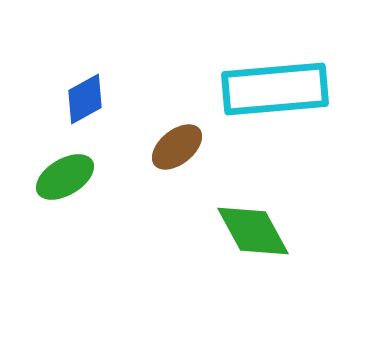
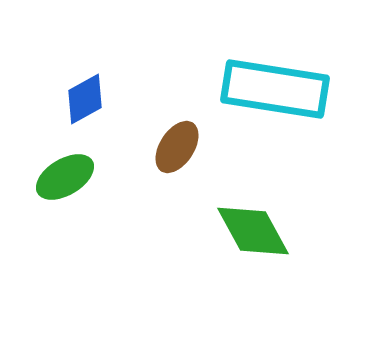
cyan rectangle: rotated 14 degrees clockwise
brown ellipse: rotated 18 degrees counterclockwise
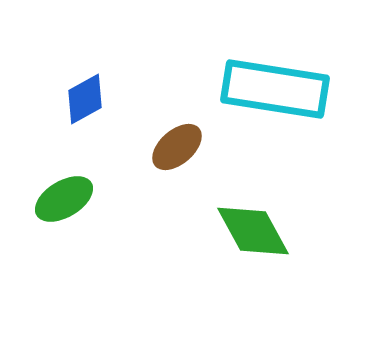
brown ellipse: rotated 16 degrees clockwise
green ellipse: moved 1 px left, 22 px down
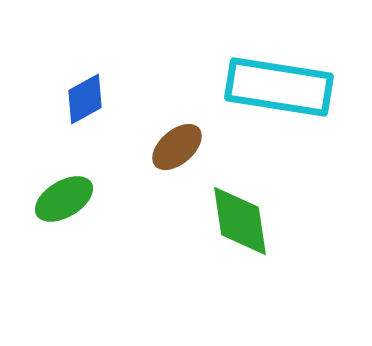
cyan rectangle: moved 4 px right, 2 px up
green diamond: moved 13 px left, 10 px up; rotated 20 degrees clockwise
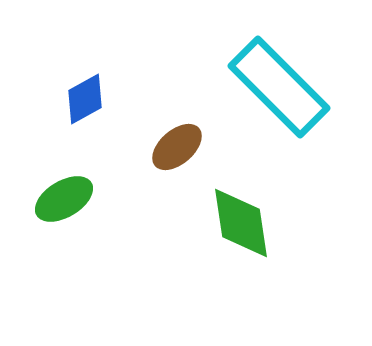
cyan rectangle: rotated 36 degrees clockwise
green diamond: moved 1 px right, 2 px down
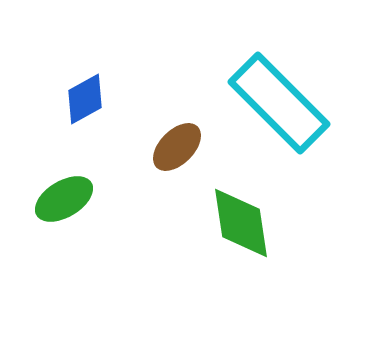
cyan rectangle: moved 16 px down
brown ellipse: rotated 4 degrees counterclockwise
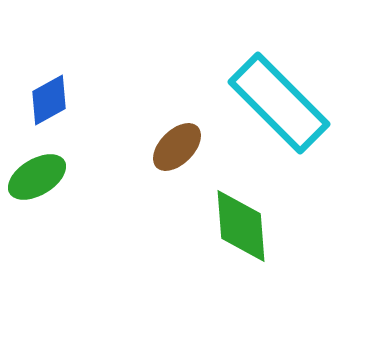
blue diamond: moved 36 px left, 1 px down
green ellipse: moved 27 px left, 22 px up
green diamond: moved 3 px down; rotated 4 degrees clockwise
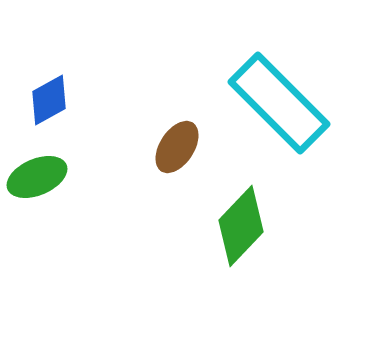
brown ellipse: rotated 12 degrees counterclockwise
green ellipse: rotated 8 degrees clockwise
green diamond: rotated 48 degrees clockwise
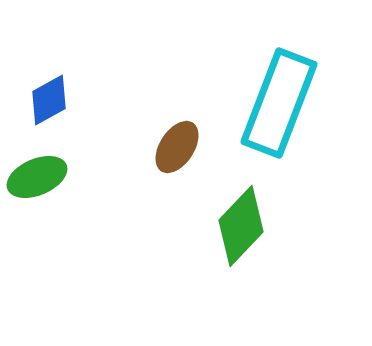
cyan rectangle: rotated 66 degrees clockwise
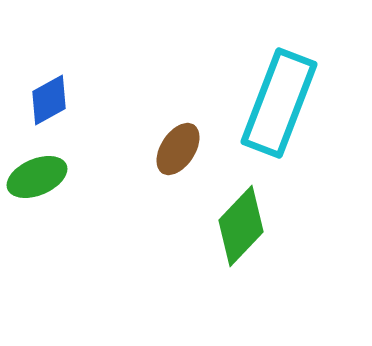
brown ellipse: moved 1 px right, 2 px down
